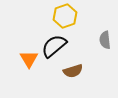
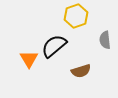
yellow hexagon: moved 11 px right
brown semicircle: moved 8 px right
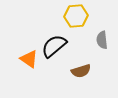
yellow hexagon: rotated 15 degrees clockwise
gray semicircle: moved 3 px left
orange triangle: rotated 24 degrees counterclockwise
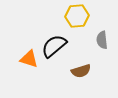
yellow hexagon: moved 1 px right
orange triangle: rotated 18 degrees counterclockwise
